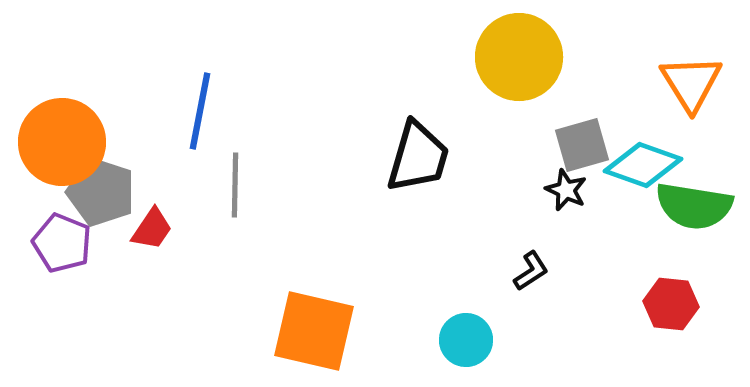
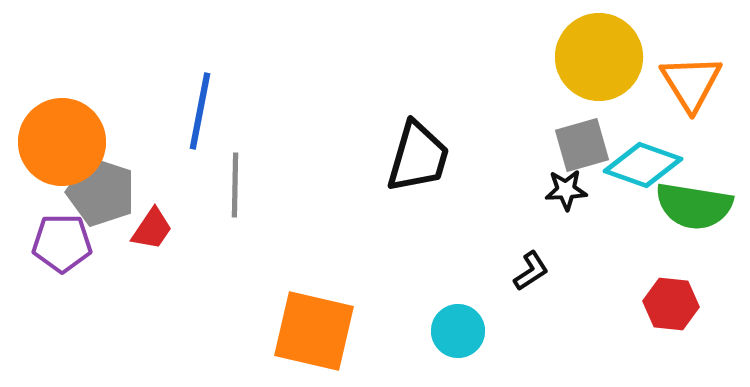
yellow circle: moved 80 px right
black star: rotated 27 degrees counterclockwise
purple pentagon: rotated 22 degrees counterclockwise
cyan circle: moved 8 px left, 9 px up
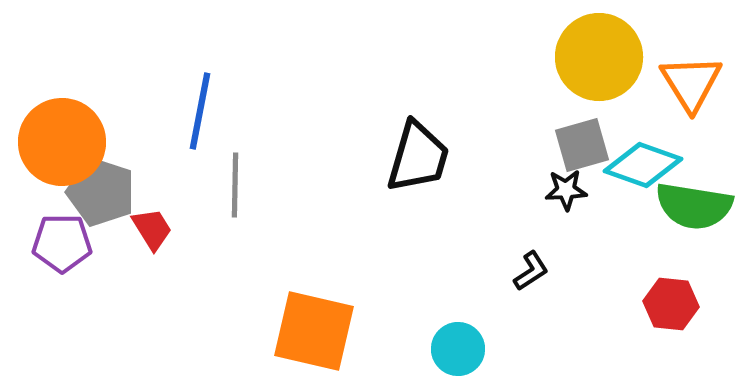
red trapezoid: rotated 66 degrees counterclockwise
cyan circle: moved 18 px down
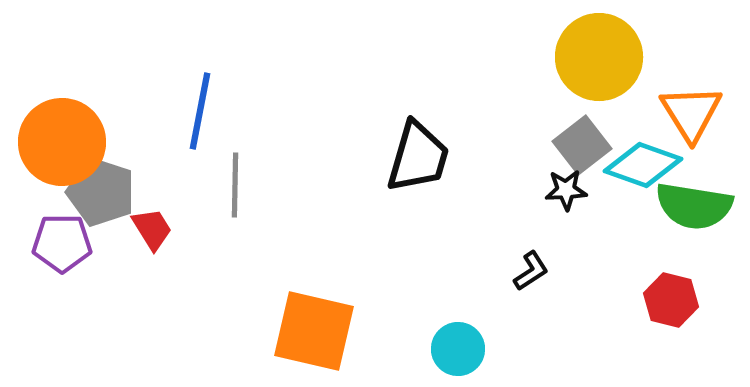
orange triangle: moved 30 px down
gray square: rotated 22 degrees counterclockwise
red hexagon: moved 4 px up; rotated 8 degrees clockwise
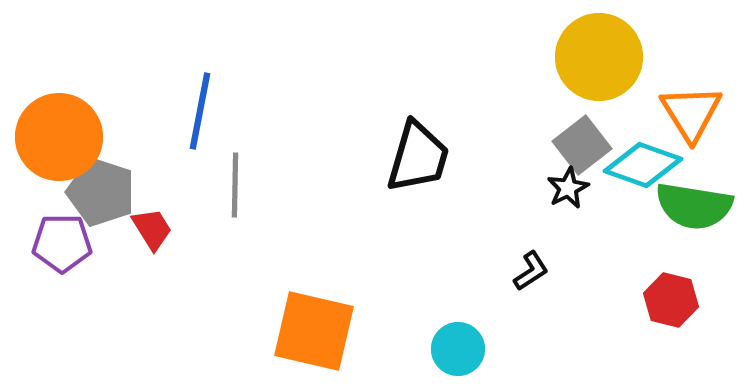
orange circle: moved 3 px left, 5 px up
black star: moved 2 px right, 2 px up; rotated 24 degrees counterclockwise
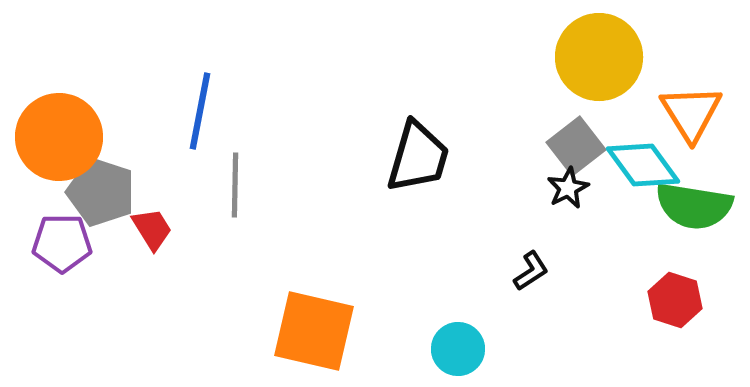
gray square: moved 6 px left, 1 px down
cyan diamond: rotated 34 degrees clockwise
red hexagon: moved 4 px right; rotated 4 degrees clockwise
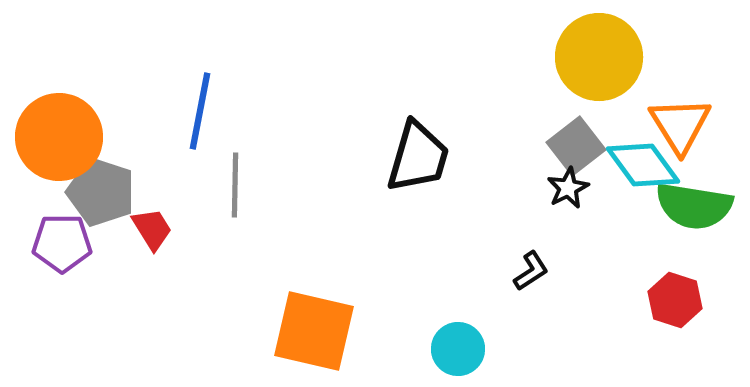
orange triangle: moved 11 px left, 12 px down
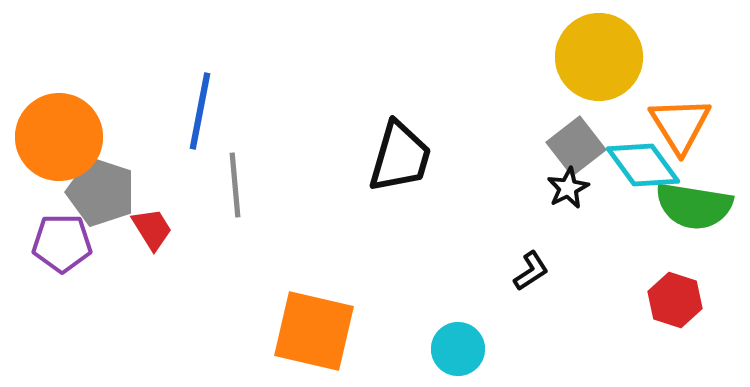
black trapezoid: moved 18 px left
gray line: rotated 6 degrees counterclockwise
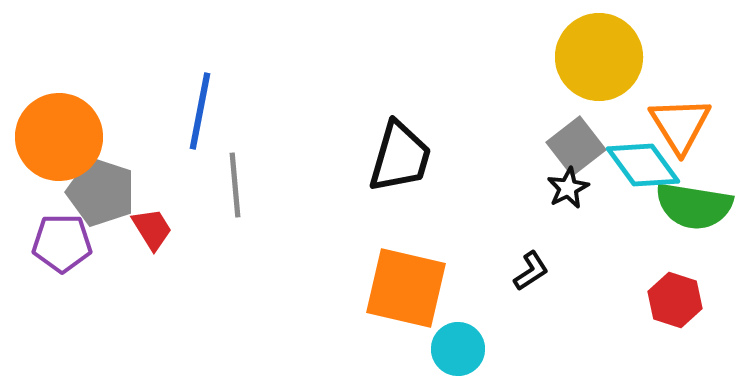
orange square: moved 92 px right, 43 px up
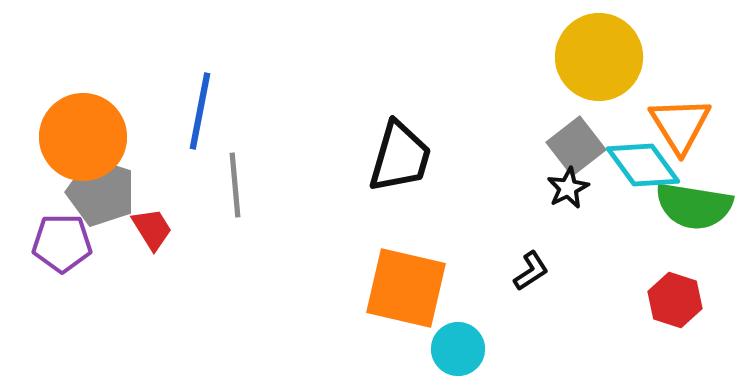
orange circle: moved 24 px right
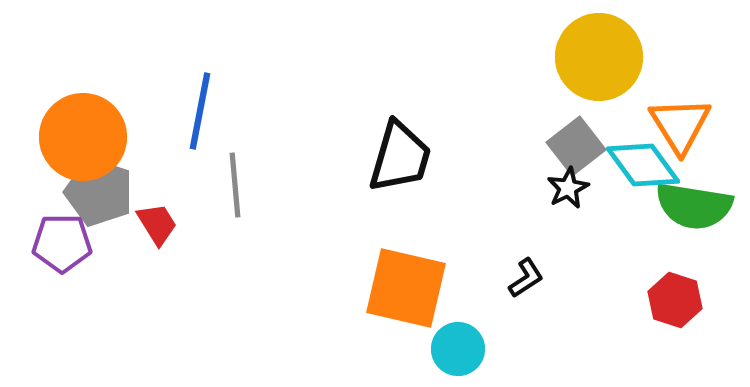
gray pentagon: moved 2 px left
red trapezoid: moved 5 px right, 5 px up
black L-shape: moved 5 px left, 7 px down
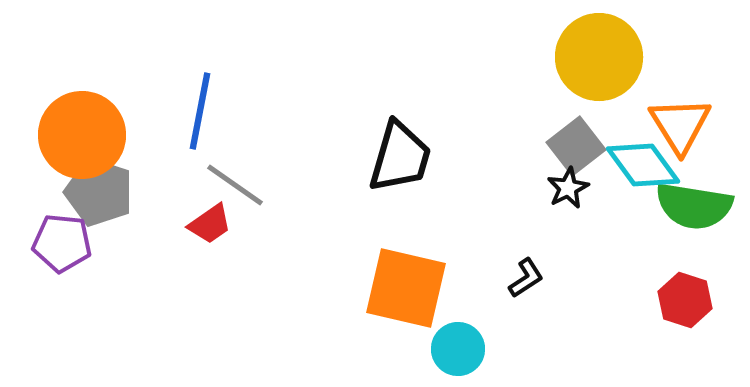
orange circle: moved 1 px left, 2 px up
gray line: rotated 50 degrees counterclockwise
red trapezoid: moved 53 px right; rotated 87 degrees clockwise
purple pentagon: rotated 6 degrees clockwise
red hexagon: moved 10 px right
